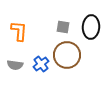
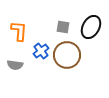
black ellipse: rotated 25 degrees clockwise
blue cross: moved 13 px up
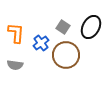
gray square: rotated 24 degrees clockwise
orange L-shape: moved 3 px left, 2 px down
blue cross: moved 8 px up
brown circle: moved 1 px left
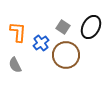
orange L-shape: moved 2 px right, 1 px up
gray semicircle: rotated 56 degrees clockwise
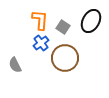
black ellipse: moved 6 px up
orange L-shape: moved 22 px right, 12 px up
brown circle: moved 1 px left, 3 px down
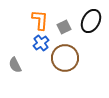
gray square: moved 1 px right; rotated 32 degrees clockwise
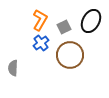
orange L-shape: rotated 25 degrees clockwise
brown circle: moved 5 px right, 3 px up
gray semicircle: moved 2 px left, 3 px down; rotated 28 degrees clockwise
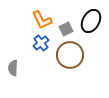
orange L-shape: moved 2 px right; rotated 125 degrees clockwise
gray square: moved 2 px right, 2 px down
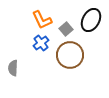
black ellipse: moved 1 px up
gray square: rotated 16 degrees counterclockwise
